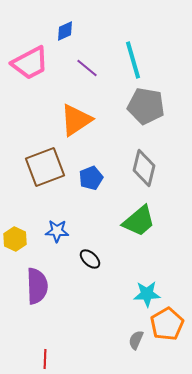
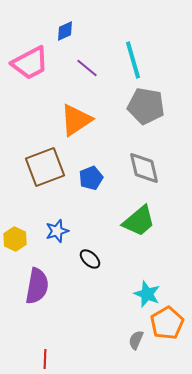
gray diamond: rotated 27 degrees counterclockwise
blue star: rotated 20 degrees counterclockwise
purple semicircle: rotated 12 degrees clockwise
cyan star: rotated 24 degrees clockwise
orange pentagon: moved 1 px up
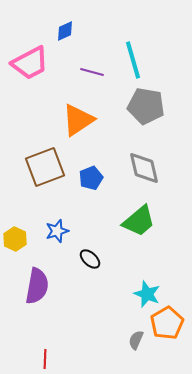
purple line: moved 5 px right, 4 px down; rotated 25 degrees counterclockwise
orange triangle: moved 2 px right
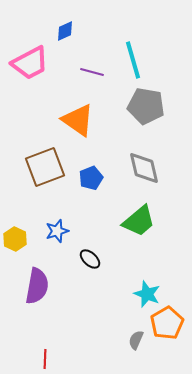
orange triangle: rotated 51 degrees counterclockwise
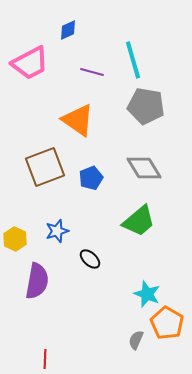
blue diamond: moved 3 px right, 1 px up
gray diamond: rotated 18 degrees counterclockwise
purple semicircle: moved 5 px up
orange pentagon: rotated 12 degrees counterclockwise
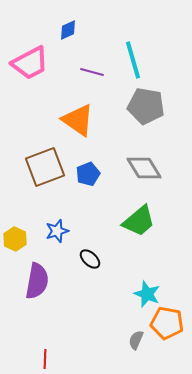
blue pentagon: moved 3 px left, 4 px up
orange pentagon: rotated 20 degrees counterclockwise
